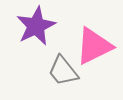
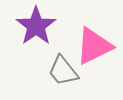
purple star: rotated 9 degrees counterclockwise
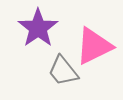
purple star: moved 2 px right, 2 px down
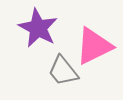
purple star: rotated 9 degrees counterclockwise
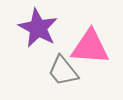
pink triangle: moved 4 px left, 1 px down; rotated 30 degrees clockwise
